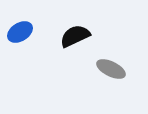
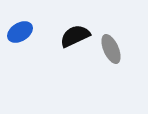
gray ellipse: moved 20 px up; rotated 40 degrees clockwise
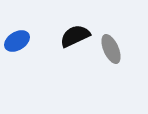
blue ellipse: moved 3 px left, 9 px down
